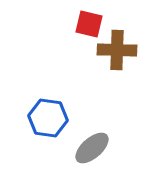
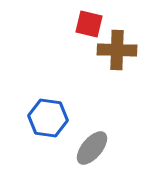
gray ellipse: rotated 9 degrees counterclockwise
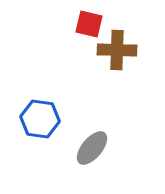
blue hexagon: moved 8 px left, 1 px down
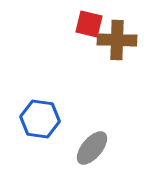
brown cross: moved 10 px up
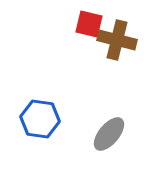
brown cross: rotated 12 degrees clockwise
gray ellipse: moved 17 px right, 14 px up
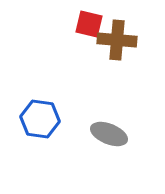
brown cross: rotated 9 degrees counterclockwise
gray ellipse: rotated 72 degrees clockwise
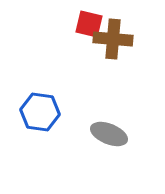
brown cross: moved 4 px left, 1 px up
blue hexagon: moved 7 px up
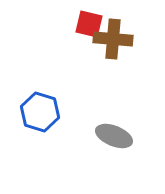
blue hexagon: rotated 9 degrees clockwise
gray ellipse: moved 5 px right, 2 px down
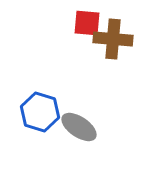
red square: moved 2 px left, 1 px up; rotated 8 degrees counterclockwise
gray ellipse: moved 35 px left, 9 px up; rotated 12 degrees clockwise
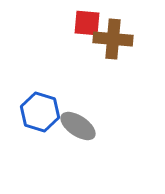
gray ellipse: moved 1 px left, 1 px up
